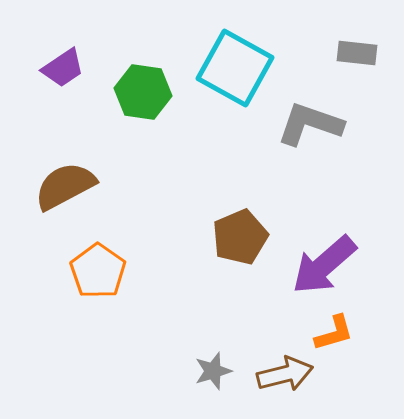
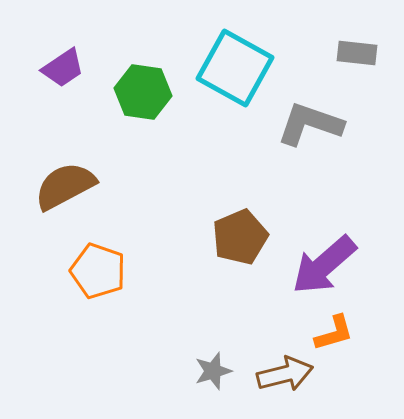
orange pentagon: rotated 16 degrees counterclockwise
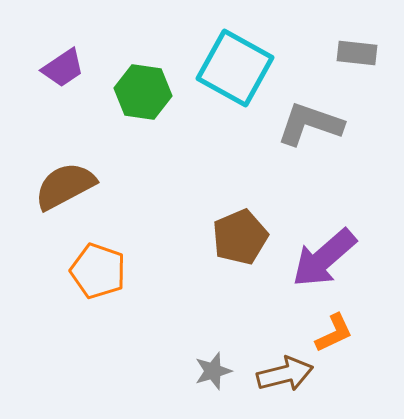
purple arrow: moved 7 px up
orange L-shape: rotated 9 degrees counterclockwise
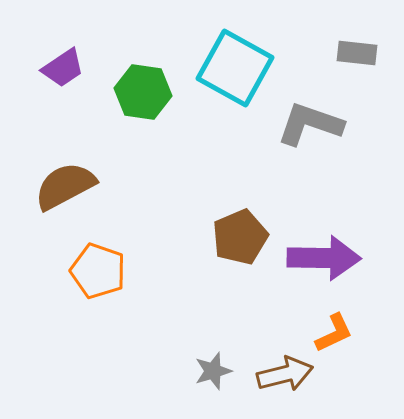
purple arrow: rotated 138 degrees counterclockwise
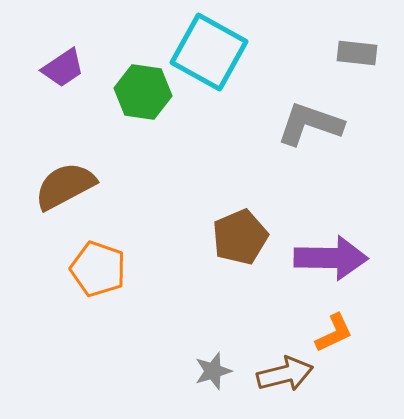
cyan square: moved 26 px left, 16 px up
purple arrow: moved 7 px right
orange pentagon: moved 2 px up
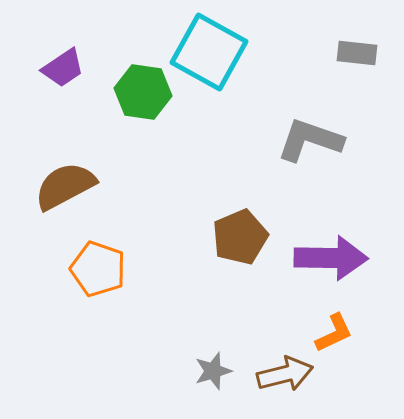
gray L-shape: moved 16 px down
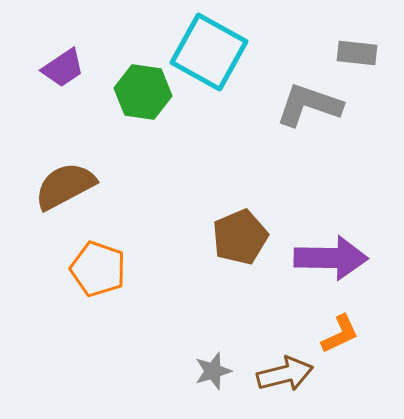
gray L-shape: moved 1 px left, 35 px up
orange L-shape: moved 6 px right, 1 px down
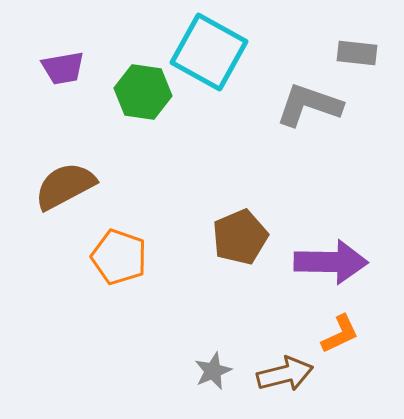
purple trapezoid: rotated 24 degrees clockwise
purple arrow: moved 4 px down
orange pentagon: moved 21 px right, 12 px up
gray star: rotated 6 degrees counterclockwise
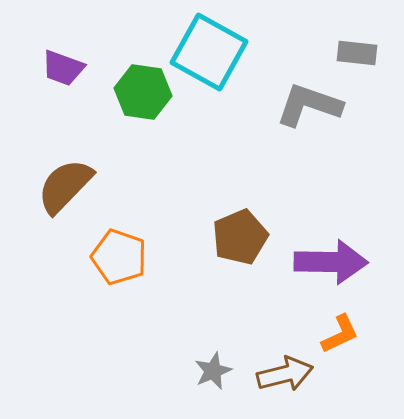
purple trapezoid: rotated 30 degrees clockwise
brown semicircle: rotated 18 degrees counterclockwise
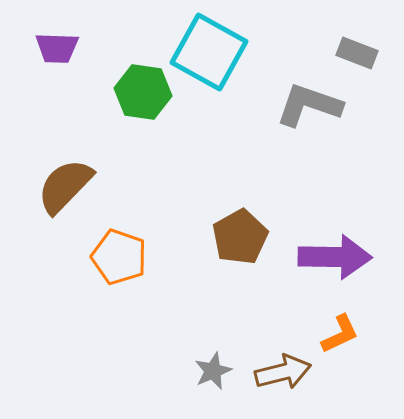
gray rectangle: rotated 15 degrees clockwise
purple trapezoid: moved 6 px left, 20 px up; rotated 18 degrees counterclockwise
brown pentagon: rotated 6 degrees counterclockwise
purple arrow: moved 4 px right, 5 px up
brown arrow: moved 2 px left, 2 px up
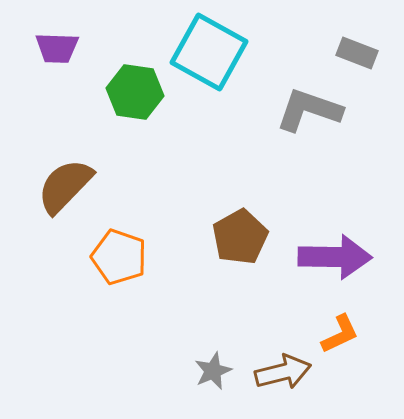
green hexagon: moved 8 px left
gray L-shape: moved 5 px down
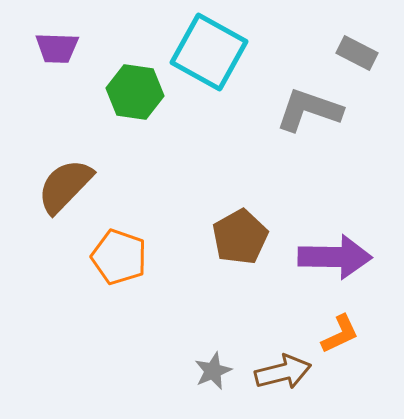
gray rectangle: rotated 6 degrees clockwise
